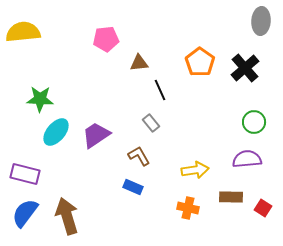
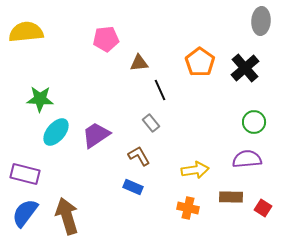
yellow semicircle: moved 3 px right
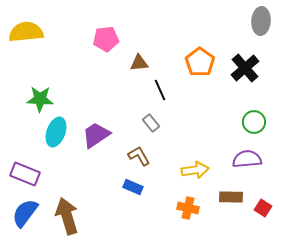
cyan ellipse: rotated 20 degrees counterclockwise
purple rectangle: rotated 8 degrees clockwise
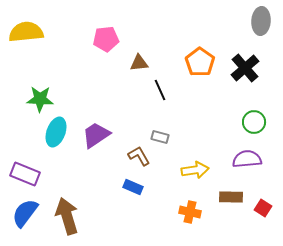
gray rectangle: moved 9 px right, 14 px down; rotated 36 degrees counterclockwise
orange cross: moved 2 px right, 4 px down
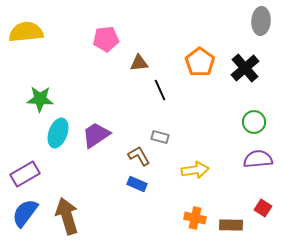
cyan ellipse: moved 2 px right, 1 px down
purple semicircle: moved 11 px right
purple rectangle: rotated 52 degrees counterclockwise
blue rectangle: moved 4 px right, 3 px up
brown rectangle: moved 28 px down
orange cross: moved 5 px right, 6 px down
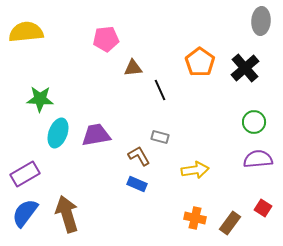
brown triangle: moved 6 px left, 5 px down
purple trapezoid: rotated 24 degrees clockwise
brown arrow: moved 2 px up
brown rectangle: moved 1 px left, 2 px up; rotated 55 degrees counterclockwise
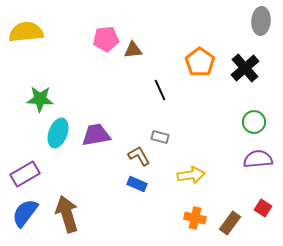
brown triangle: moved 18 px up
yellow arrow: moved 4 px left, 5 px down
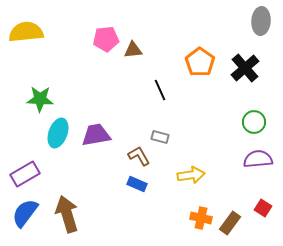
orange cross: moved 6 px right
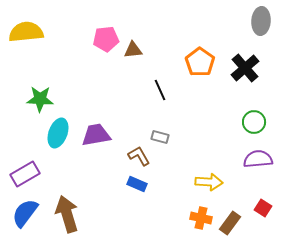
yellow arrow: moved 18 px right, 7 px down; rotated 12 degrees clockwise
